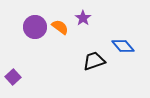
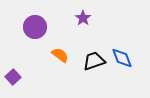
orange semicircle: moved 28 px down
blue diamond: moved 1 px left, 12 px down; rotated 20 degrees clockwise
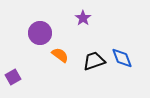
purple circle: moved 5 px right, 6 px down
purple square: rotated 14 degrees clockwise
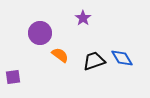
blue diamond: rotated 10 degrees counterclockwise
purple square: rotated 21 degrees clockwise
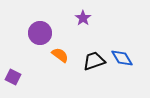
purple square: rotated 35 degrees clockwise
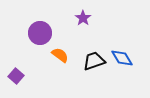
purple square: moved 3 px right, 1 px up; rotated 14 degrees clockwise
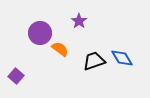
purple star: moved 4 px left, 3 px down
orange semicircle: moved 6 px up
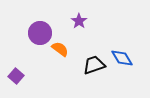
black trapezoid: moved 4 px down
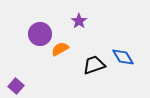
purple circle: moved 1 px down
orange semicircle: rotated 66 degrees counterclockwise
blue diamond: moved 1 px right, 1 px up
purple square: moved 10 px down
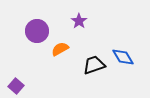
purple circle: moved 3 px left, 3 px up
